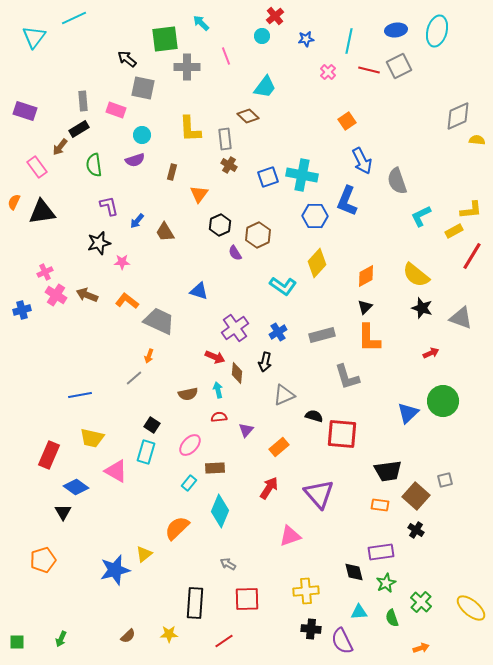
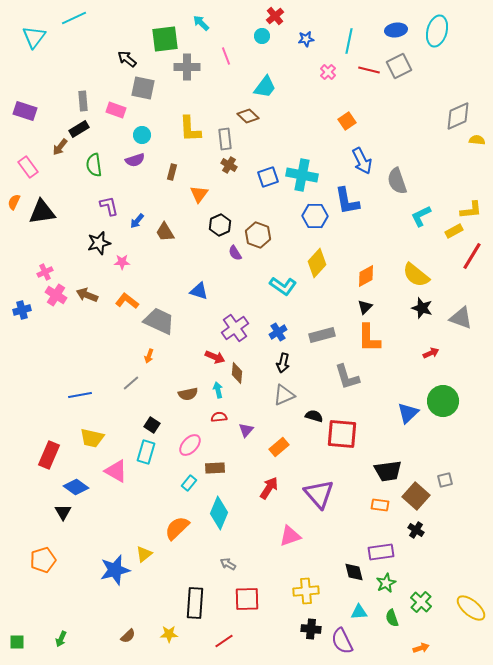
pink rectangle at (37, 167): moved 9 px left
blue L-shape at (347, 201): rotated 32 degrees counterclockwise
brown hexagon at (258, 235): rotated 15 degrees counterclockwise
black arrow at (265, 362): moved 18 px right, 1 px down
gray line at (134, 378): moved 3 px left, 5 px down
cyan diamond at (220, 511): moved 1 px left, 2 px down
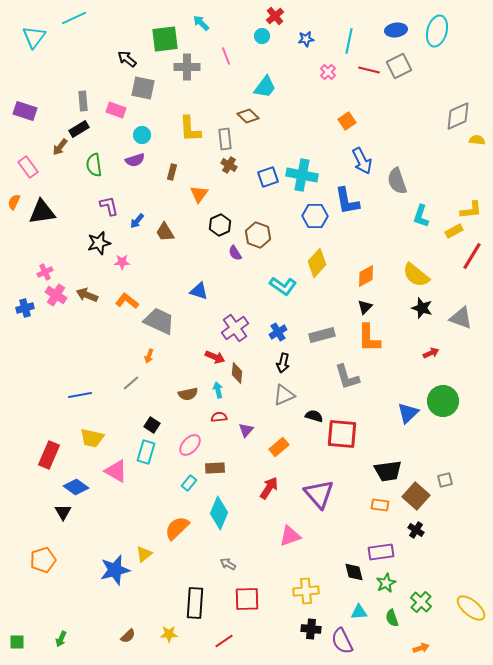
cyan L-shape at (421, 216): rotated 45 degrees counterclockwise
blue cross at (22, 310): moved 3 px right, 2 px up
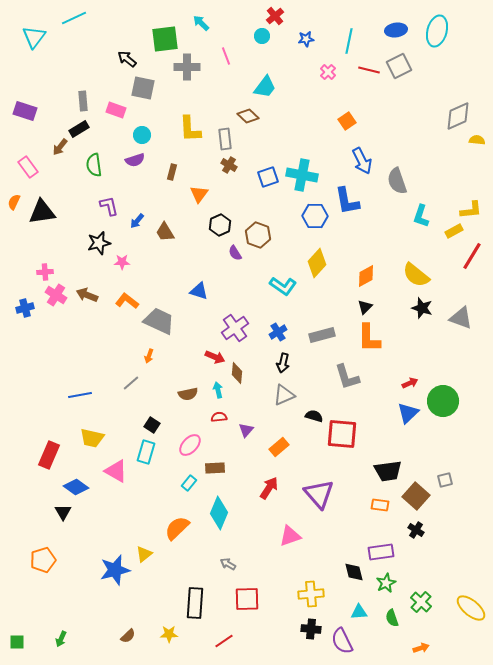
pink cross at (45, 272): rotated 21 degrees clockwise
red arrow at (431, 353): moved 21 px left, 30 px down
yellow cross at (306, 591): moved 5 px right, 3 px down
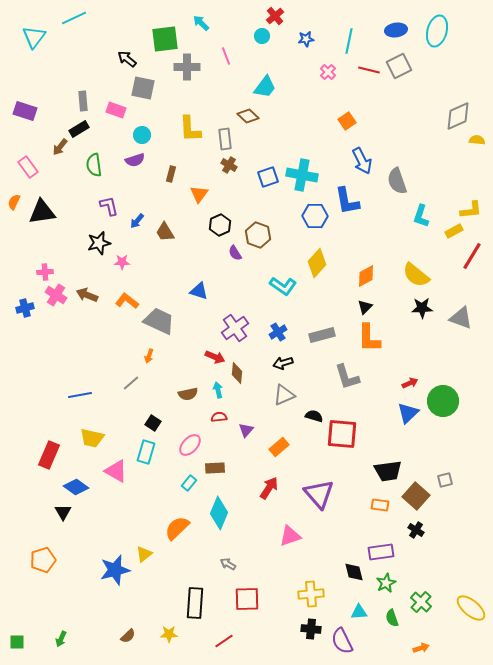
brown rectangle at (172, 172): moved 1 px left, 2 px down
black star at (422, 308): rotated 20 degrees counterclockwise
black arrow at (283, 363): rotated 60 degrees clockwise
black square at (152, 425): moved 1 px right, 2 px up
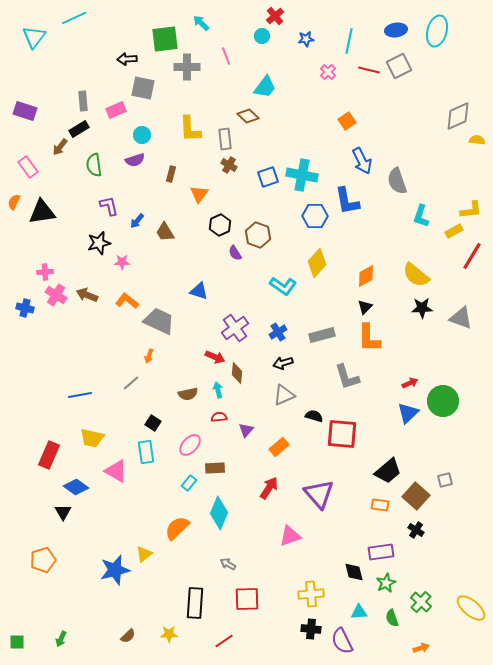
black arrow at (127, 59): rotated 42 degrees counterclockwise
pink rectangle at (116, 110): rotated 42 degrees counterclockwise
blue cross at (25, 308): rotated 30 degrees clockwise
cyan rectangle at (146, 452): rotated 25 degrees counterclockwise
black trapezoid at (388, 471): rotated 32 degrees counterclockwise
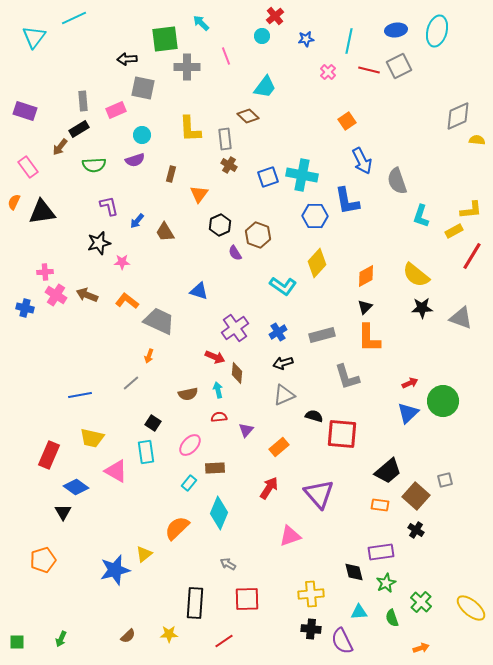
green semicircle at (94, 165): rotated 85 degrees counterclockwise
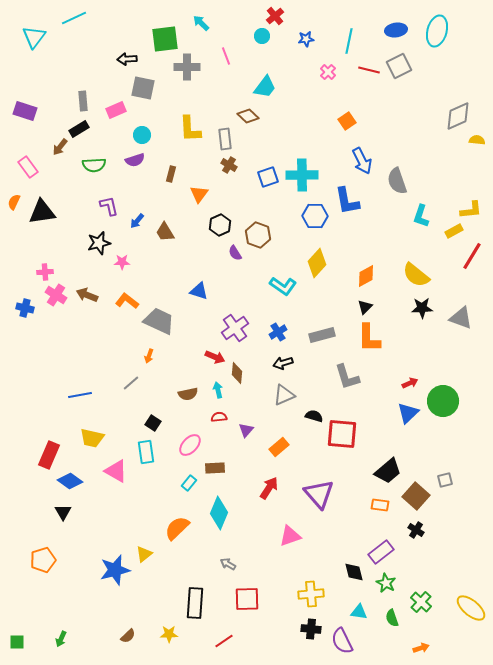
cyan cross at (302, 175): rotated 12 degrees counterclockwise
blue diamond at (76, 487): moved 6 px left, 6 px up
purple rectangle at (381, 552): rotated 30 degrees counterclockwise
green star at (386, 583): rotated 18 degrees counterclockwise
cyan triangle at (359, 612): rotated 12 degrees clockwise
